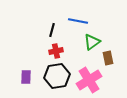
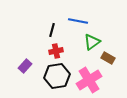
brown rectangle: rotated 48 degrees counterclockwise
purple rectangle: moved 1 px left, 11 px up; rotated 40 degrees clockwise
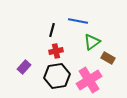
purple rectangle: moved 1 px left, 1 px down
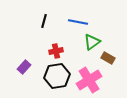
blue line: moved 1 px down
black line: moved 8 px left, 9 px up
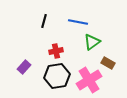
brown rectangle: moved 5 px down
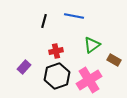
blue line: moved 4 px left, 6 px up
green triangle: moved 3 px down
brown rectangle: moved 6 px right, 3 px up
black hexagon: rotated 10 degrees counterclockwise
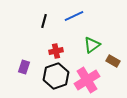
blue line: rotated 36 degrees counterclockwise
brown rectangle: moved 1 px left, 1 px down
purple rectangle: rotated 24 degrees counterclockwise
black hexagon: moved 1 px left
pink cross: moved 2 px left
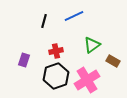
purple rectangle: moved 7 px up
